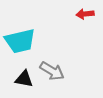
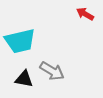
red arrow: rotated 36 degrees clockwise
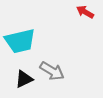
red arrow: moved 2 px up
black triangle: rotated 36 degrees counterclockwise
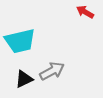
gray arrow: rotated 60 degrees counterclockwise
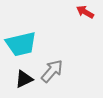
cyan trapezoid: moved 1 px right, 3 px down
gray arrow: rotated 20 degrees counterclockwise
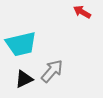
red arrow: moved 3 px left
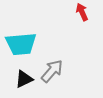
red arrow: rotated 36 degrees clockwise
cyan trapezoid: rotated 8 degrees clockwise
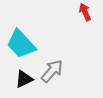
red arrow: moved 3 px right
cyan trapezoid: rotated 52 degrees clockwise
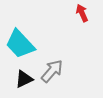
red arrow: moved 3 px left, 1 px down
cyan trapezoid: moved 1 px left
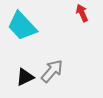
cyan trapezoid: moved 2 px right, 18 px up
black triangle: moved 1 px right, 2 px up
